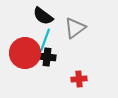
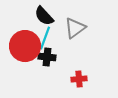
black semicircle: moved 1 px right; rotated 10 degrees clockwise
cyan line: moved 2 px up
red circle: moved 7 px up
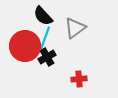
black semicircle: moved 1 px left
black cross: rotated 36 degrees counterclockwise
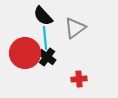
cyan line: rotated 25 degrees counterclockwise
red circle: moved 7 px down
black cross: rotated 24 degrees counterclockwise
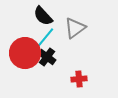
cyan line: rotated 45 degrees clockwise
